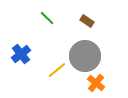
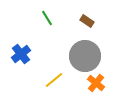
green line: rotated 14 degrees clockwise
yellow line: moved 3 px left, 10 px down
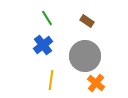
blue cross: moved 22 px right, 9 px up
yellow line: moved 3 px left; rotated 42 degrees counterclockwise
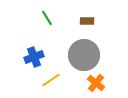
brown rectangle: rotated 32 degrees counterclockwise
blue cross: moved 9 px left, 12 px down; rotated 18 degrees clockwise
gray circle: moved 1 px left, 1 px up
yellow line: rotated 48 degrees clockwise
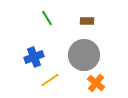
yellow line: moved 1 px left
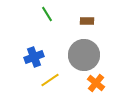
green line: moved 4 px up
